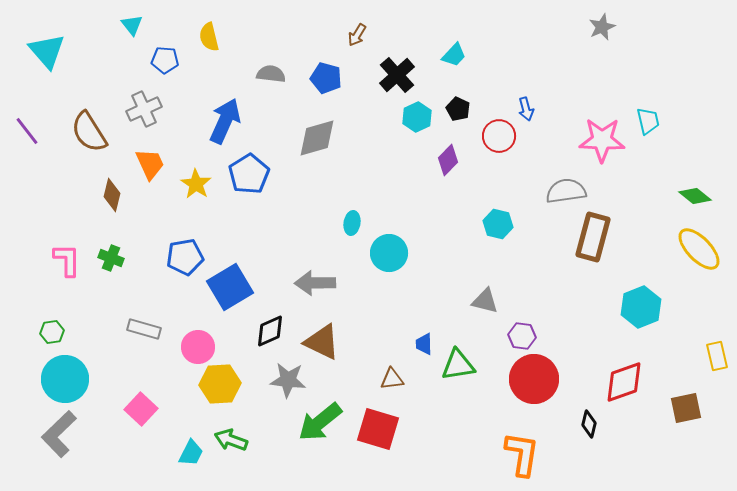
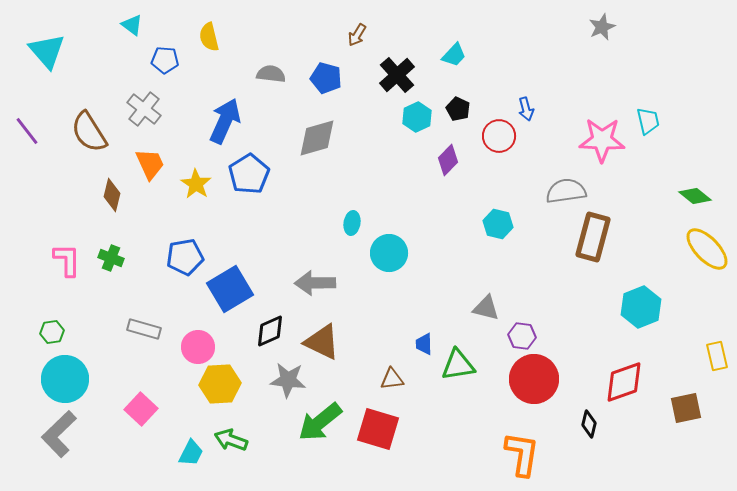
cyan triangle at (132, 25): rotated 15 degrees counterclockwise
gray cross at (144, 109): rotated 28 degrees counterclockwise
yellow ellipse at (699, 249): moved 8 px right
blue square at (230, 287): moved 2 px down
gray triangle at (485, 301): moved 1 px right, 7 px down
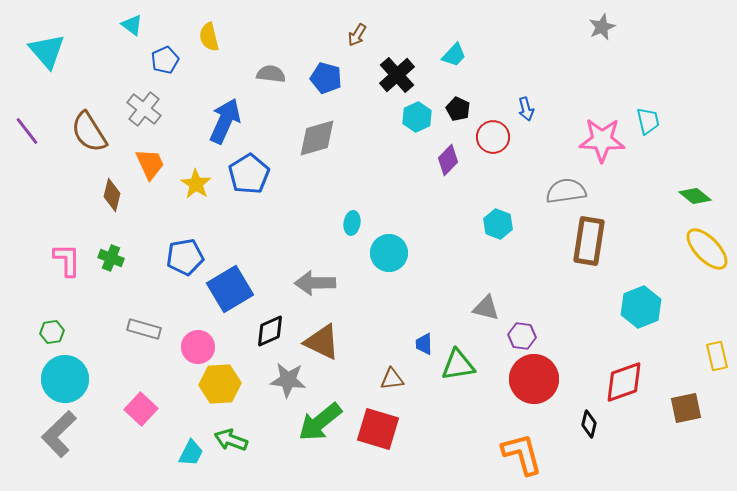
blue pentagon at (165, 60): rotated 28 degrees counterclockwise
red circle at (499, 136): moved 6 px left, 1 px down
cyan hexagon at (498, 224): rotated 8 degrees clockwise
brown rectangle at (593, 237): moved 4 px left, 4 px down; rotated 6 degrees counterclockwise
orange L-shape at (522, 454): rotated 24 degrees counterclockwise
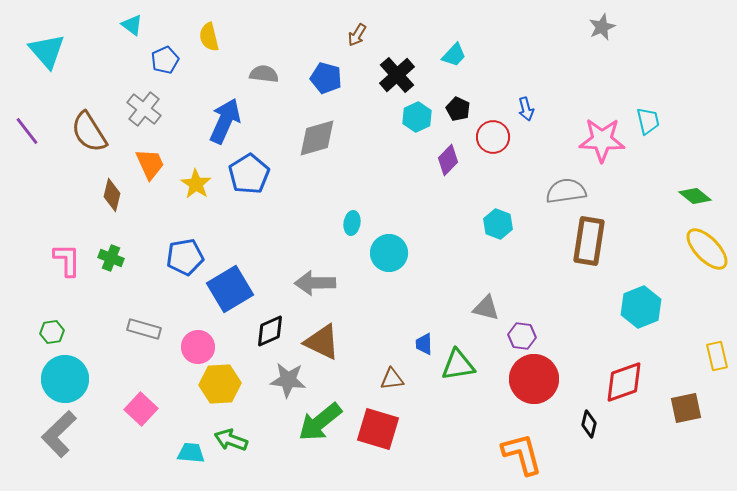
gray semicircle at (271, 74): moved 7 px left
cyan trapezoid at (191, 453): rotated 112 degrees counterclockwise
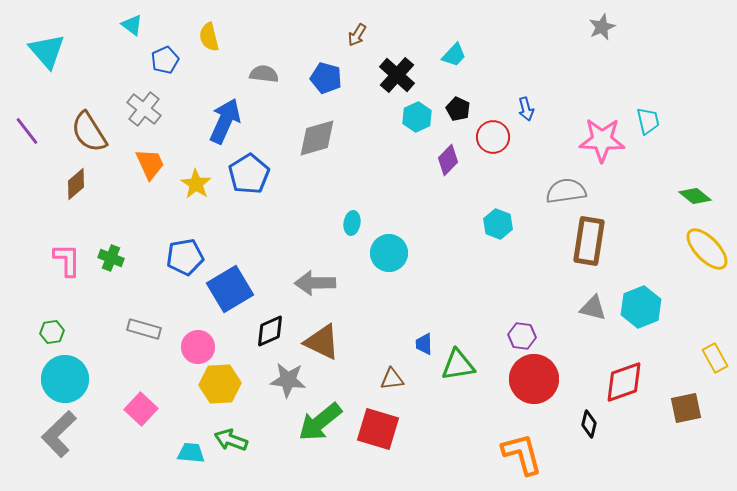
black cross at (397, 75): rotated 6 degrees counterclockwise
brown diamond at (112, 195): moved 36 px left, 11 px up; rotated 36 degrees clockwise
gray triangle at (486, 308): moved 107 px right
yellow rectangle at (717, 356): moved 2 px left, 2 px down; rotated 16 degrees counterclockwise
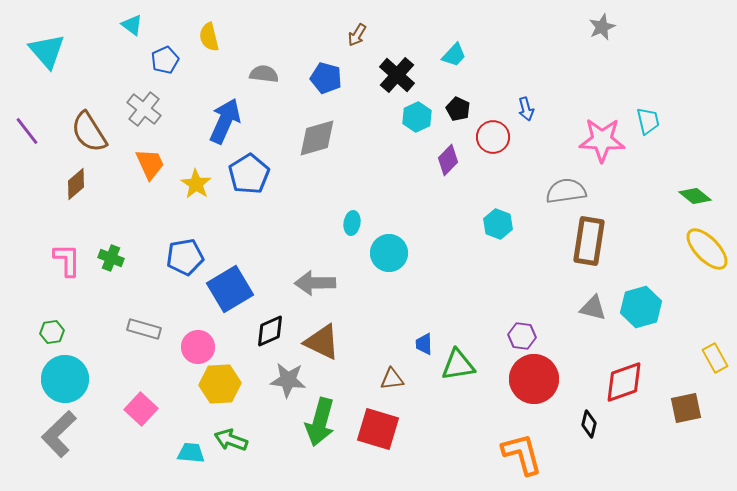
cyan hexagon at (641, 307): rotated 6 degrees clockwise
green arrow at (320, 422): rotated 36 degrees counterclockwise
